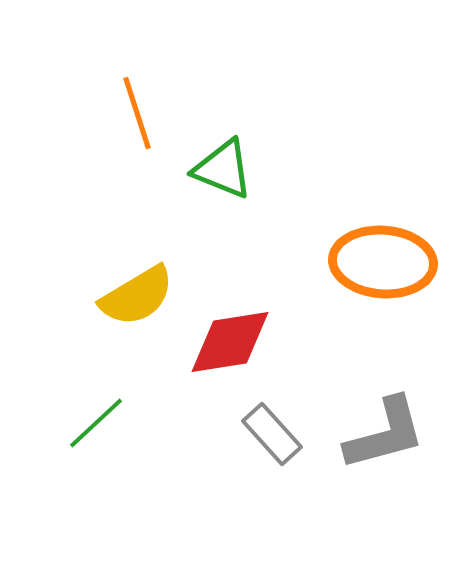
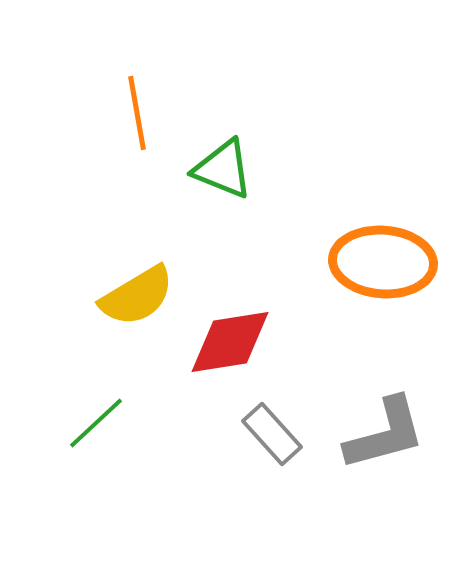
orange line: rotated 8 degrees clockwise
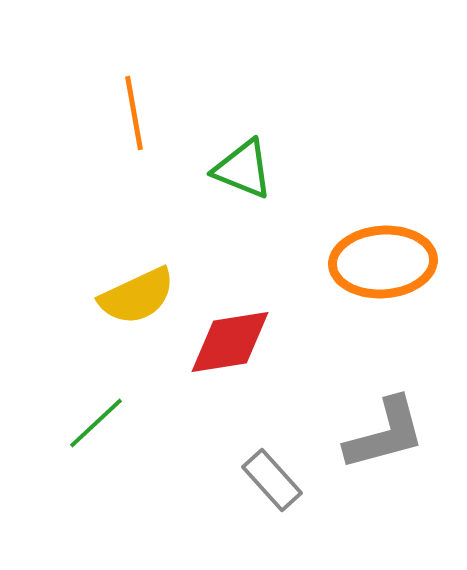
orange line: moved 3 px left
green triangle: moved 20 px right
orange ellipse: rotated 8 degrees counterclockwise
yellow semicircle: rotated 6 degrees clockwise
gray rectangle: moved 46 px down
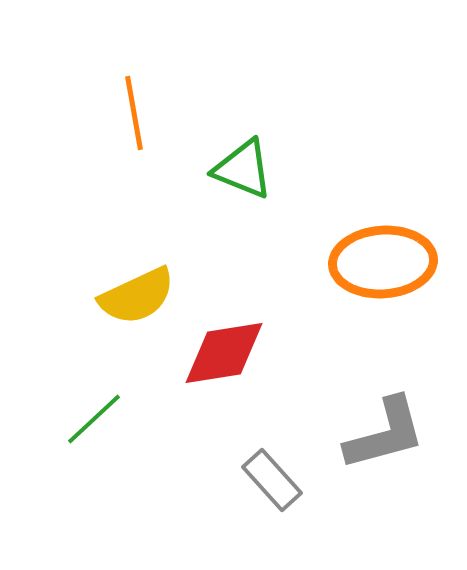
red diamond: moved 6 px left, 11 px down
green line: moved 2 px left, 4 px up
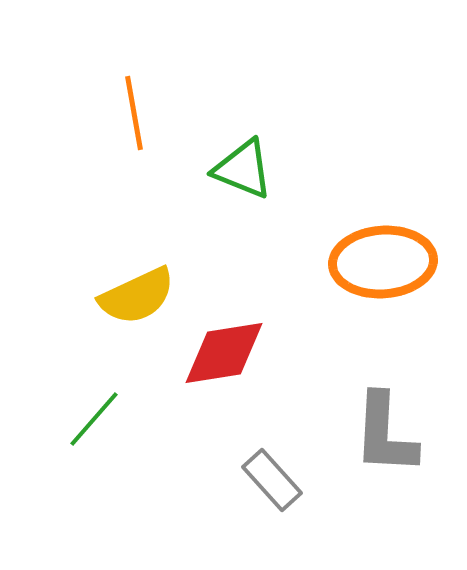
green line: rotated 6 degrees counterclockwise
gray L-shape: rotated 108 degrees clockwise
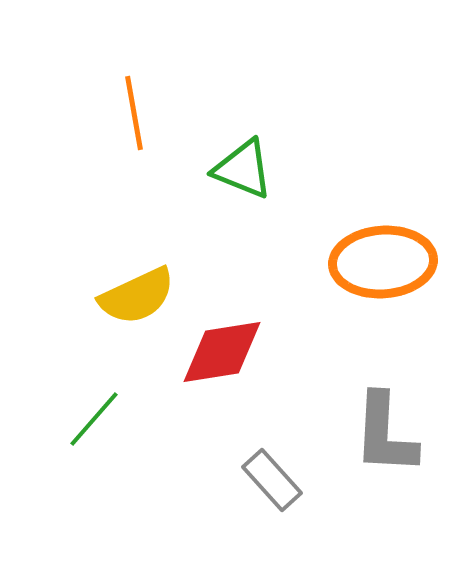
red diamond: moved 2 px left, 1 px up
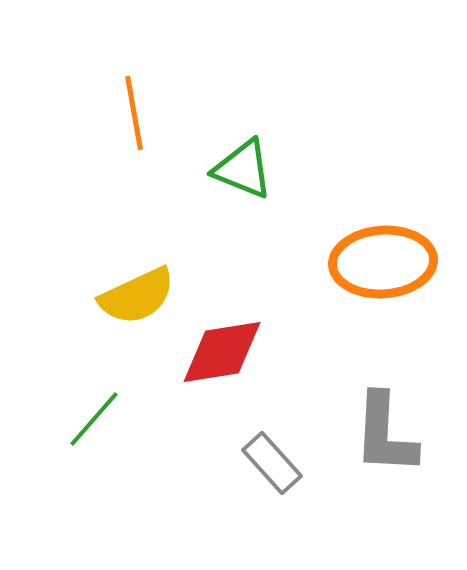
gray rectangle: moved 17 px up
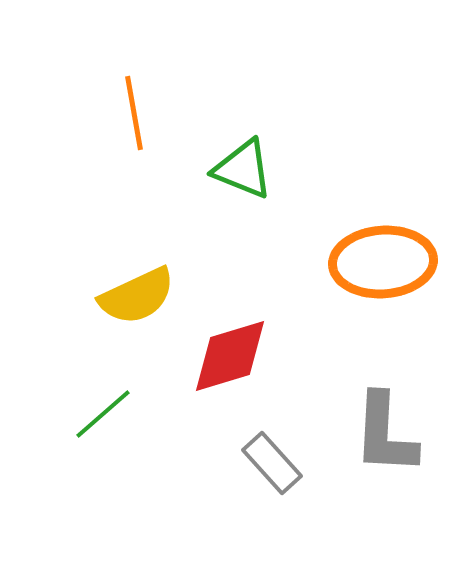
red diamond: moved 8 px right, 4 px down; rotated 8 degrees counterclockwise
green line: moved 9 px right, 5 px up; rotated 8 degrees clockwise
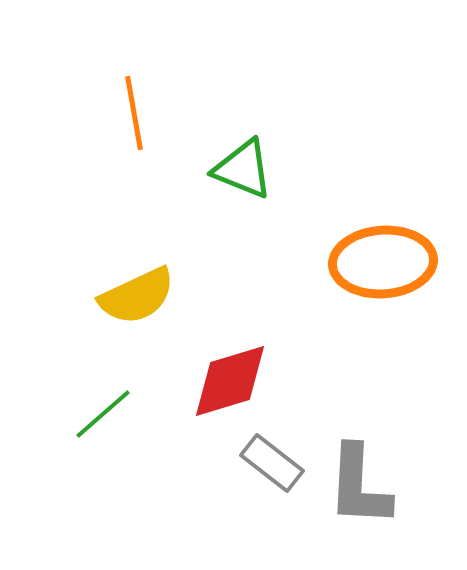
red diamond: moved 25 px down
gray L-shape: moved 26 px left, 52 px down
gray rectangle: rotated 10 degrees counterclockwise
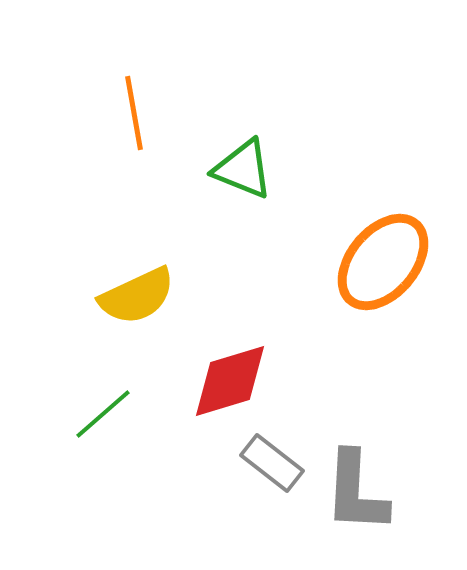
orange ellipse: rotated 46 degrees counterclockwise
gray L-shape: moved 3 px left, 6 px down
